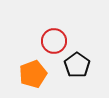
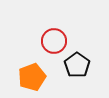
orange pentagon: moved 1 px left, 3 px down
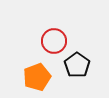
orange pentagon: moved 5 px right
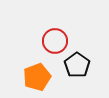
red circle: moved 1 px right
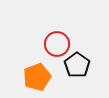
red circle: moved 2 px right, 3 px down
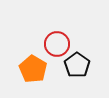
orange pentagon: moved 4 px left, 8 px up; rotated 20 degrees counterclockwise
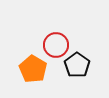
red circle: moved 1 px left, 1 px down
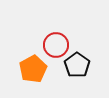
orange pentagon: rotated 12 degrees clockwise
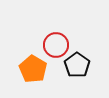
orange pentagon: rotated 12 degrees counterclockwise
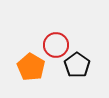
orange pentagon: moved 2 px left, 2 px up
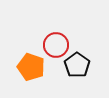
orange pentagon: rotated 12 degrees counterclockwise
